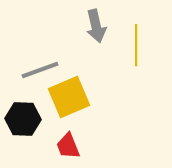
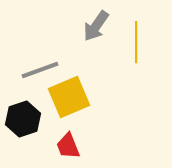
gray arrow: rotated 48 degrees clockwise
yellow line: moved 3 px up
black hexagon: rotated 20 degrees counterclockwise
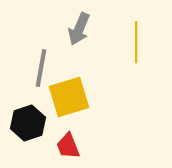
gray arrow: moved 17 px left, 3 px down; rotated 12 degrees counterclockwise
gray line: moved 1 px right, 2 px up; rotated 60 degrees counterclockwise
yellow square: rotated 6 degrees clockwise
black hexagon: moved 5 px right, 4 px down
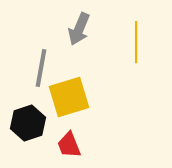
red trapezoid: moved 1 px right, 1 px up
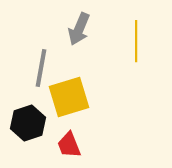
yellow line: moved 1 px up
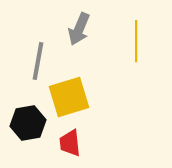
gray line: moved 3 px left, 7 px up
black hexagon: rotated 8 degrees clockwise
red trapezoid: moved 1 px right, 2 px up; rotated 16 degrees clockwise
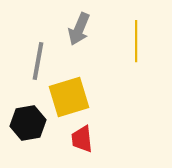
red trapezoid: moved 12 px right, 4 px up
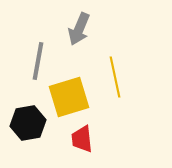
yellow line: moved 21 px left, 36 px down; rotated 12 degrees counterclockwise
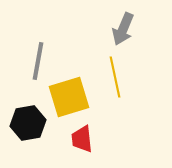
gray arrow: moved 44 px right
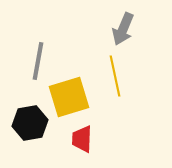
yellow line: moved 1 px up
black hexagon: moved 2 px right
red trapezoid: rotated 8 degrees clockwise
